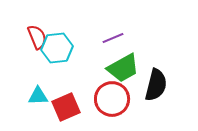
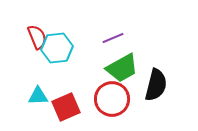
green trapezoid: moved 1 px left
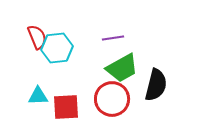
purple line: rotated 15 degrees clockwise
red square: rotated 20 degrees clockwise
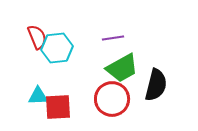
red square: moved 8 px left
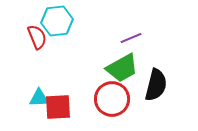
purple line: moved 18 px right; rotated 15 degrees counterclockwise
cyan hexagon: moved 27 px up
cyan triangle: moved 1 px right, 2 px down
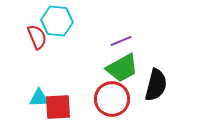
cyan hexagon: rotated 12 degrees clockwise
purple line: moved 10 px left, 3 px down
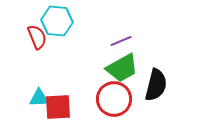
red circle: moved 2 px right
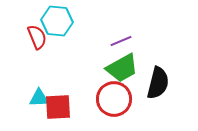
black semicircle: moved 2 px right, 2 px up
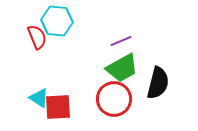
cyan triangle: rotated 35 degrees clockwise
